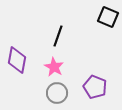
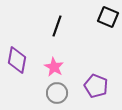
black line: moved 1 px left, 10 px up
purple pentagon: moved 1 px right, 1 px up
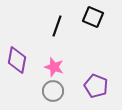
black square: moved 15 px left
pink star: rotated 12 degrees counterclockwise
gray circle: moved 4 px left, 2 px up
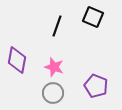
gray circle: moved 2 px down
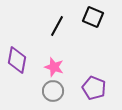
black line: rotated 10 degrees clockwise
purple pentagon: moved 2 px left, 2 px down
gray circle: moved 2 px up
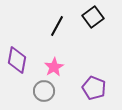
black square: rotated 30 degrees clockwise
pink star: rotated 24 degrees clockwise
gray circle: moved 9 px left
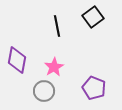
black line: rotated 40 degrees counterclockwise
